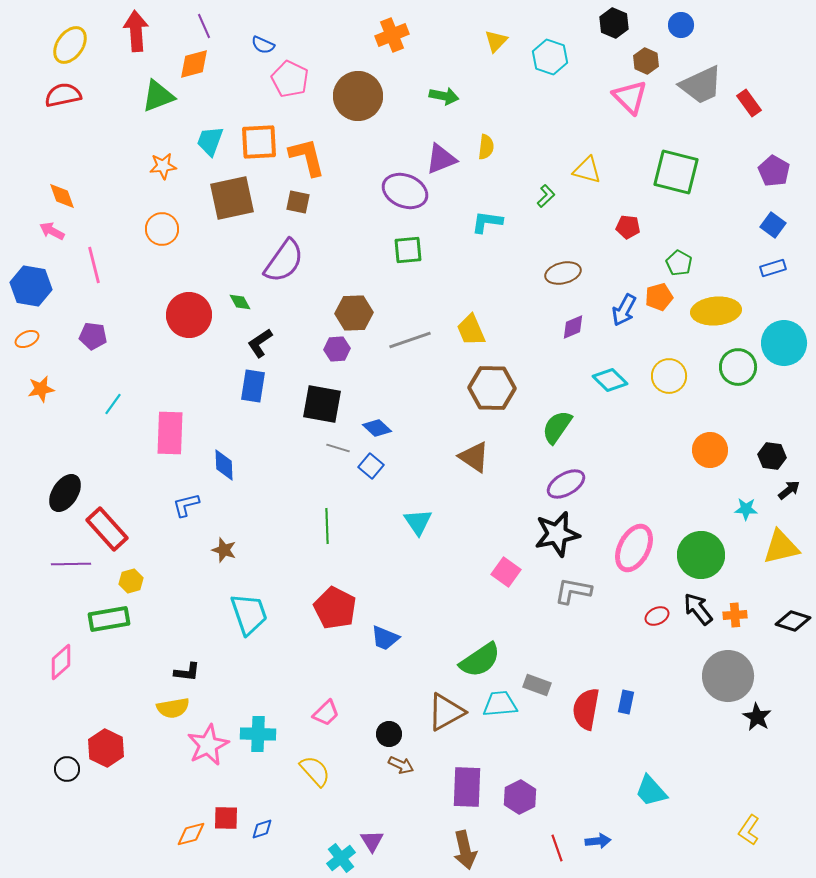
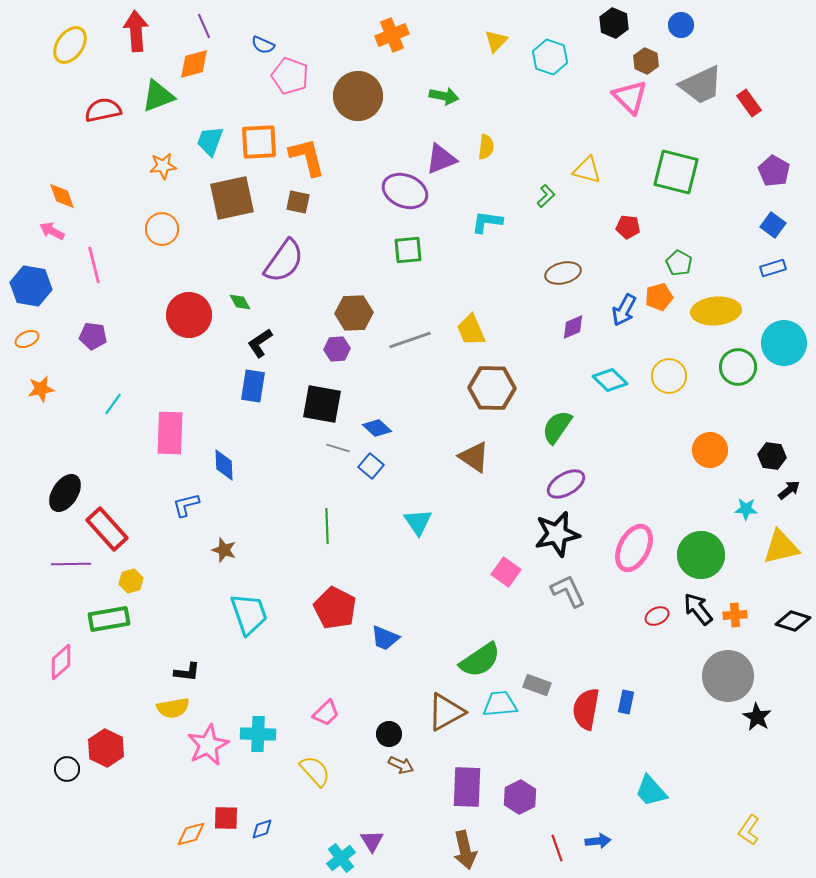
pink pentagon at (290, 79): moved 3 px up; rotated 6 degrees counterclockwise
red semicircle at (63, 95): moved 40 px right, 15 px down
gray L-shape at (573, 591): moved 5 px left; rotated 54 degrees clockwise
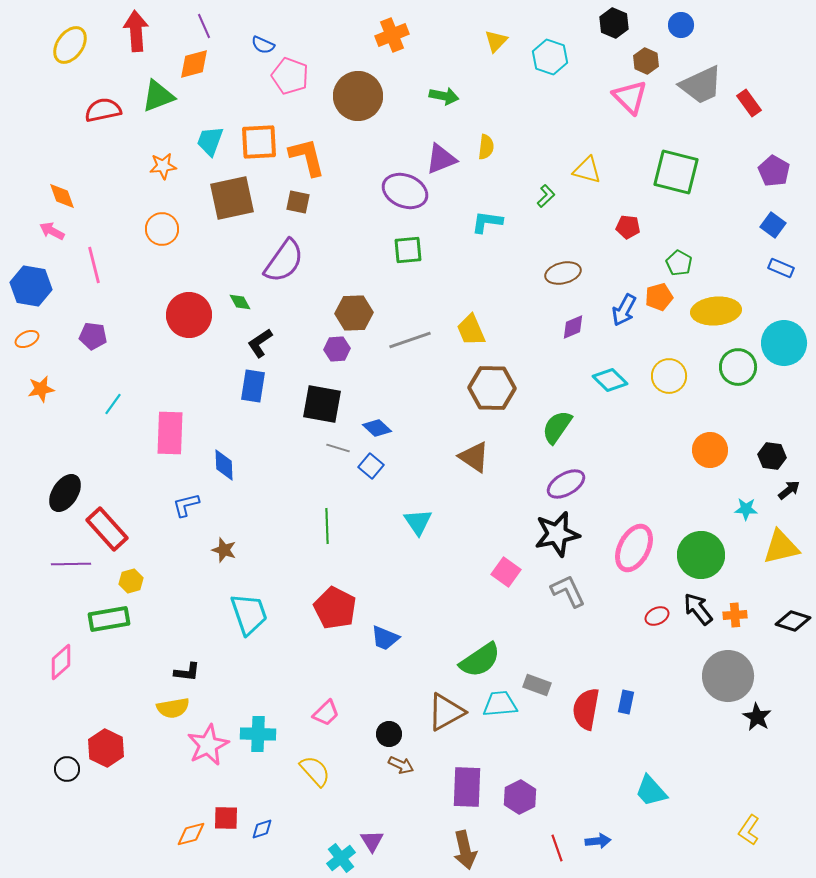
blue rectangle at (773, 268): moved 8 px right; rotated 40 degrees clockwise
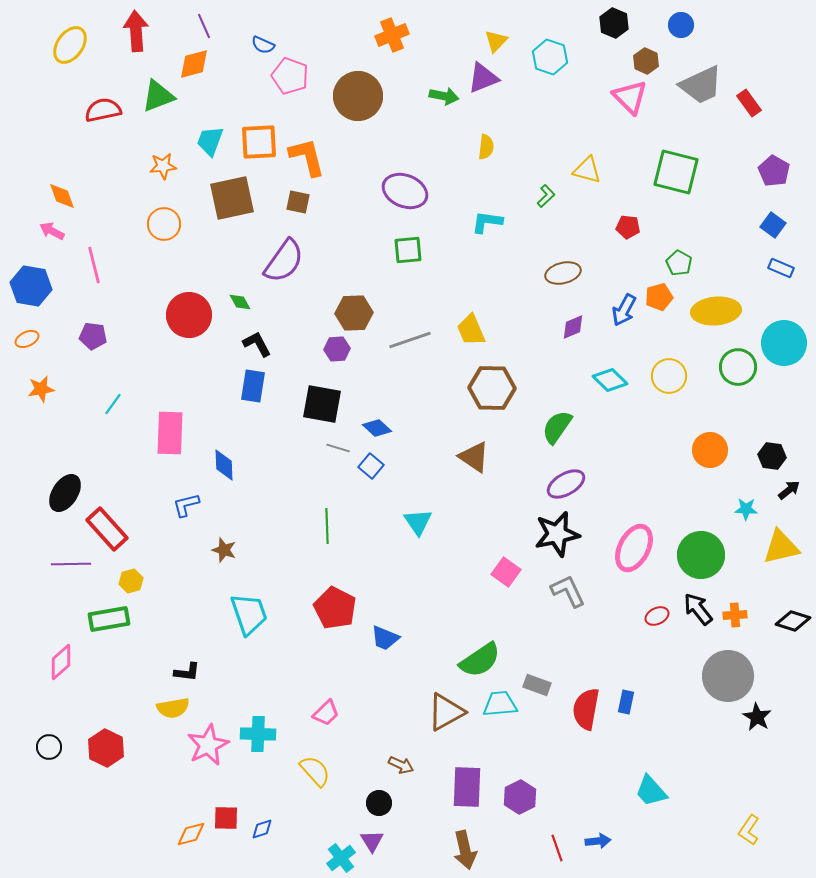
purple triangle at (441, 159): moved 42 px right, 81 px up
orange circle at (162, 229): moved 2 px right, 5 px up
black L-shape at (260, 343): moved 3 px left, 1 px down; rotated 96 degrees clockwise
black circle at (389, 734): moved 10 px left, 69 px down
black circle at (67, 769): moved 18 px left, 22 px up
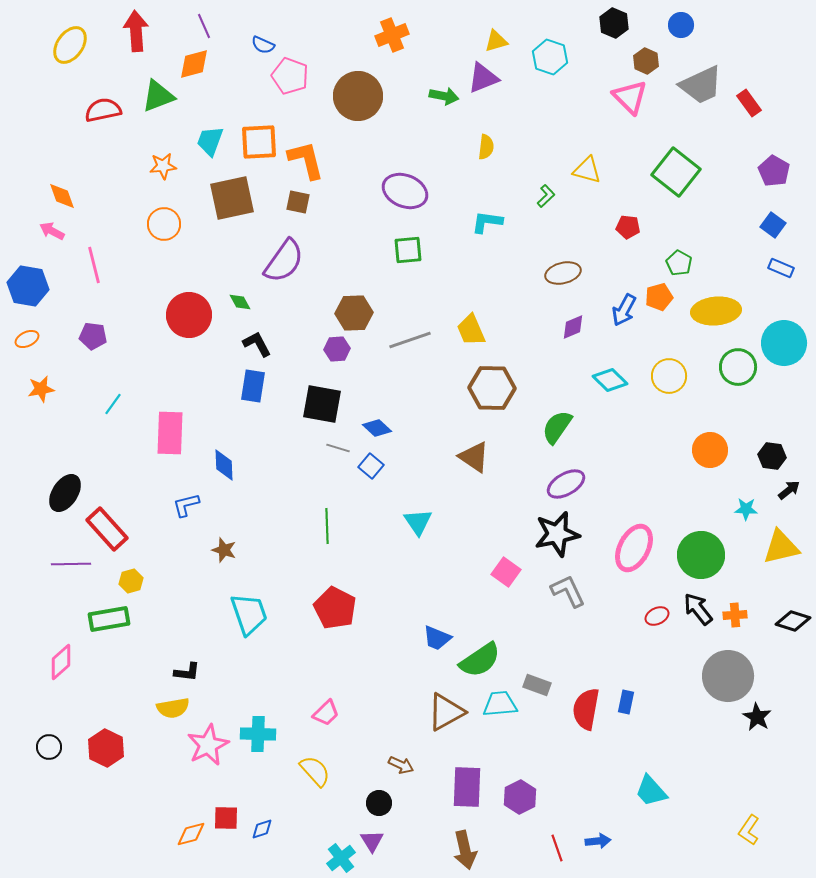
yellow triangle at (496, 41): rotated 30 degrees clockwise
orange L-shape at (307, 157): moved 1 px left, 3 px down
green square at (676, 172): rotated 24 degrees clockwise
blue hexagon at (31, 286): moved 3 px left
blue trapezoid at (385, 638): moved 52 px right
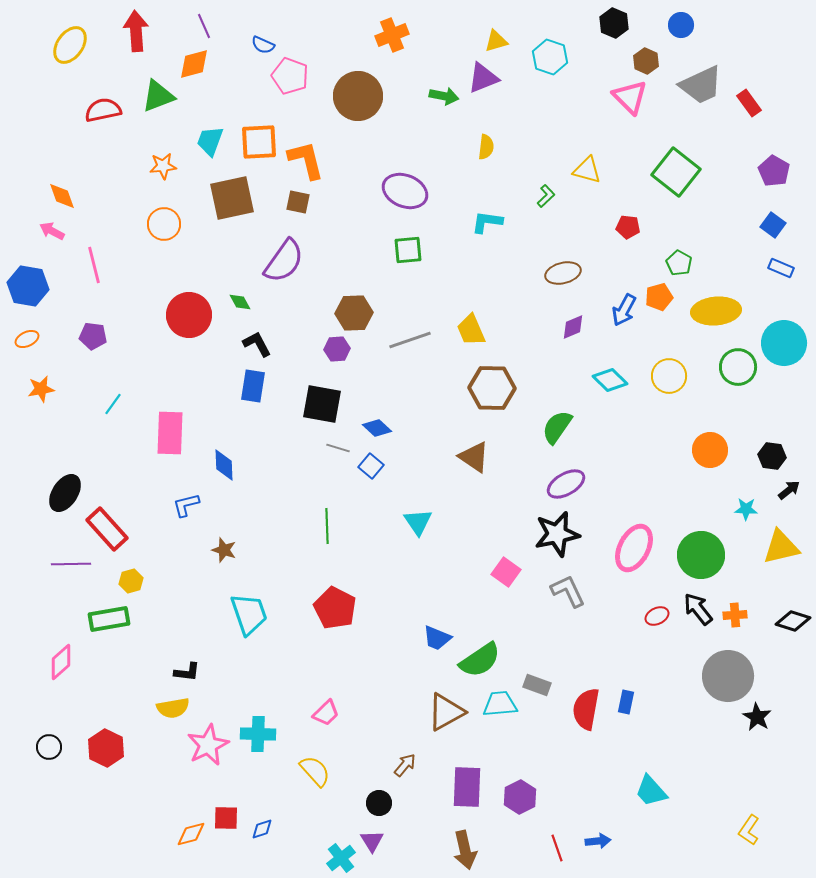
brown arrow at (401, 765): moved 4 px right; rotated 75 degrees counterclockwise
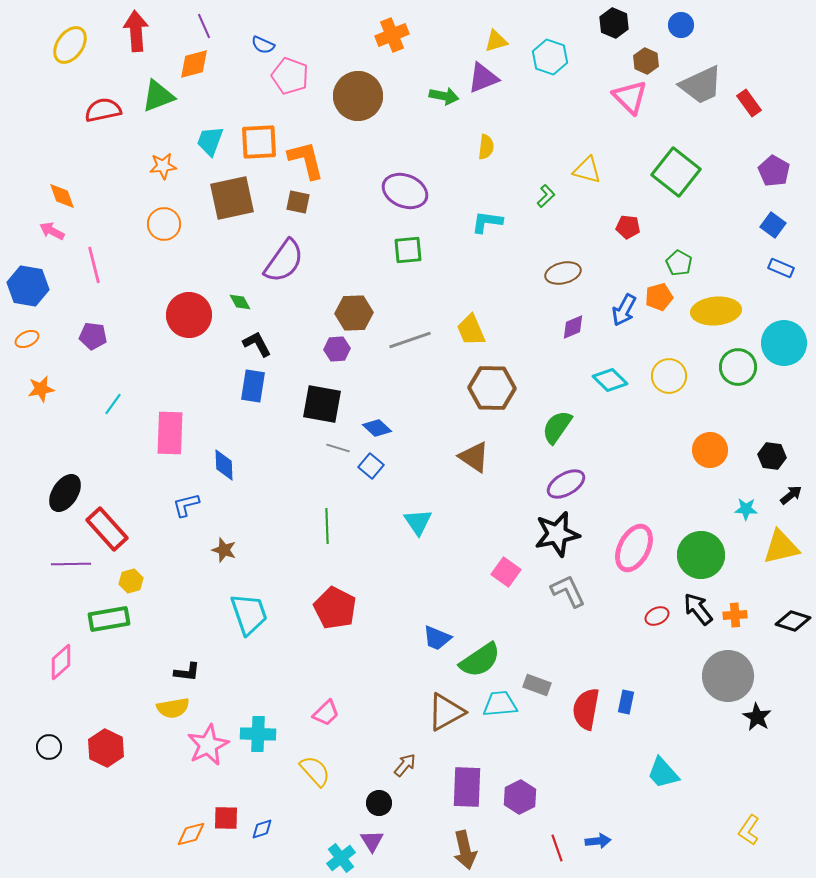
black arrow at (789, 490): moved 2 px right, 5 px down
cyan trapezoid at (651, 791): moved 12 px right, 18 px up
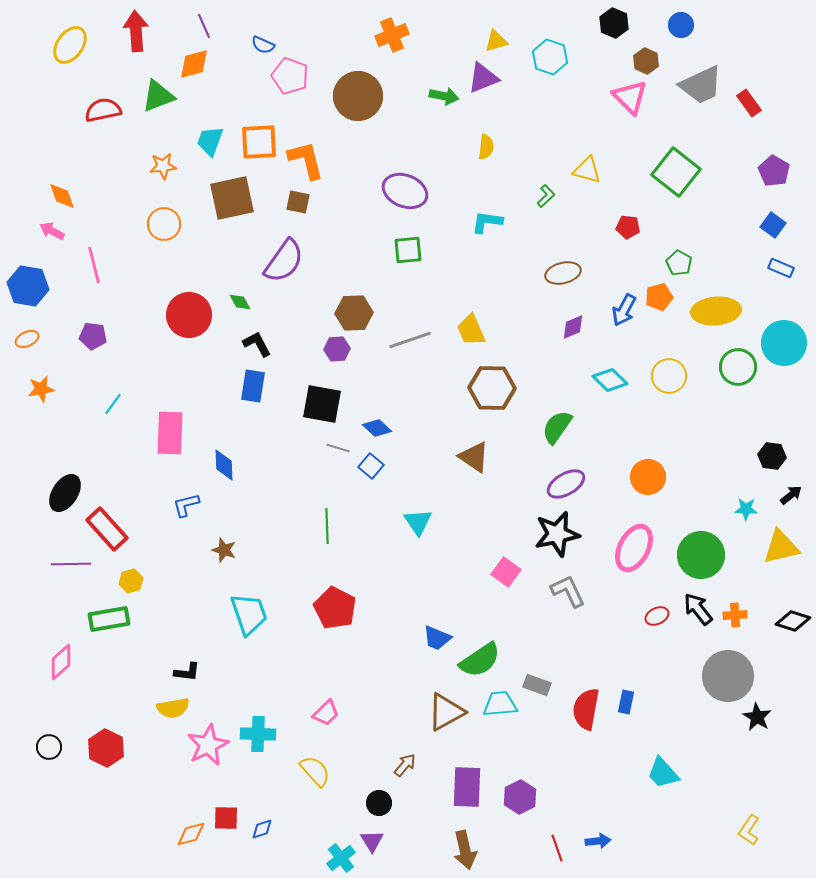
orange circle at (710, 450): moved 62 px left, 27 px down
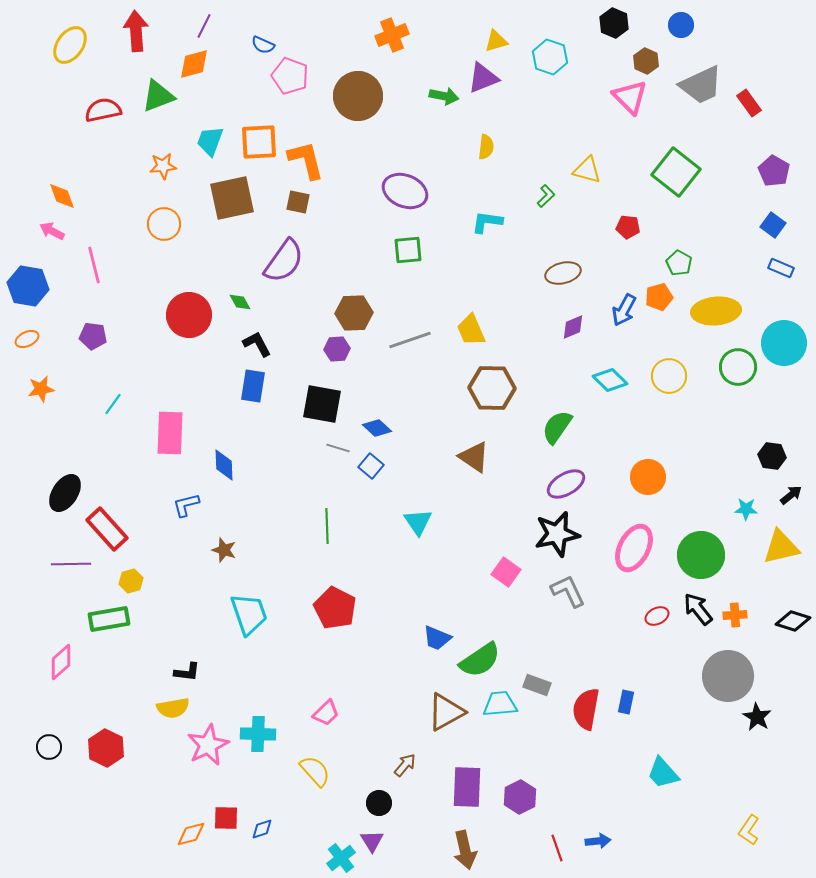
purple line at (204, 26): rotated 50 degrees clockwise
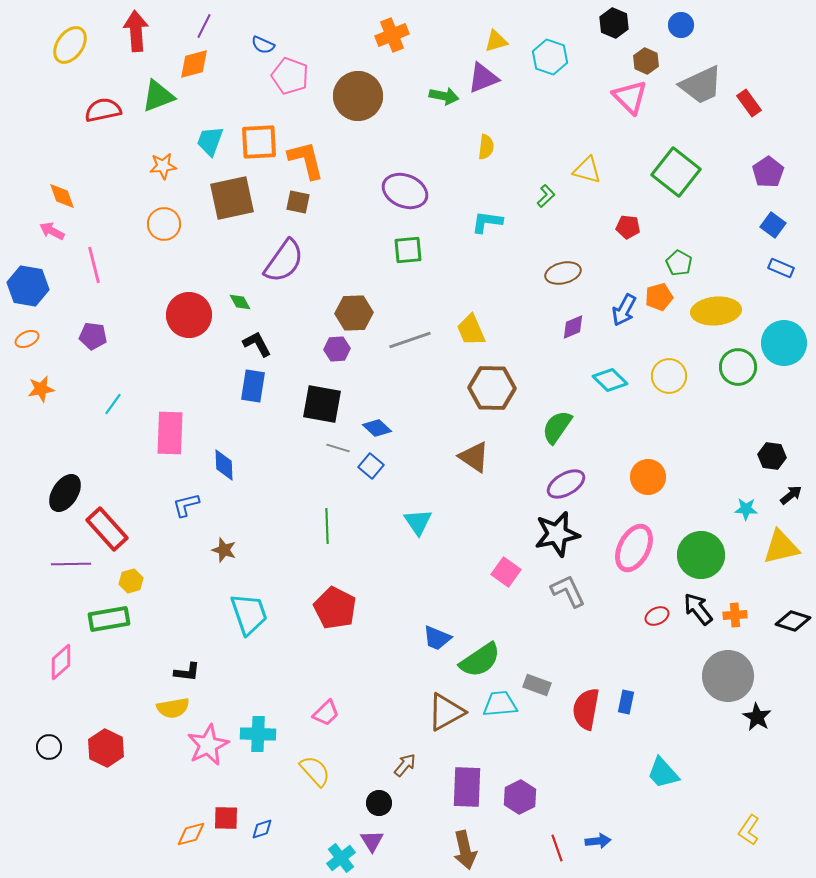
purple pentagon at (774, 171): moved 6 px left, 1 px down; rotated 8 degrees clockwise
